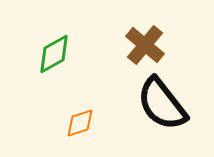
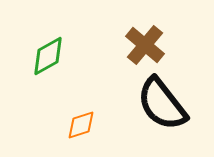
green diamond: moved 6 px left, 2 px down
orange diamond: moved 1 px right, 2 px down
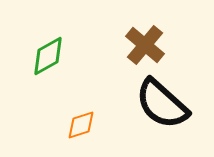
black semicircle: rotated 10 degrees counterclockwise
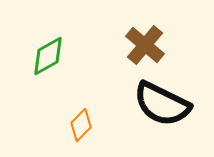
black semicircle: rotated 16 degrees counterclockwise
orange diamond: rotated 28 degrees counterclockwise
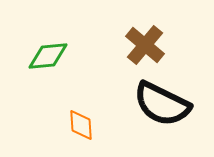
green diamond: rotated 24 degrees clockwise
orange diamond: rotated 48 degrees counterclockwise
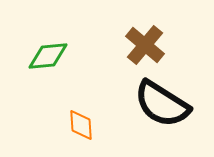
black semicircle: rotated 6 degrees clockwise
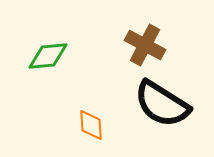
brown cross: rotated 12 degrees counterclockwise
orange diamond: moved 10 px right
